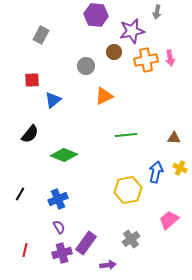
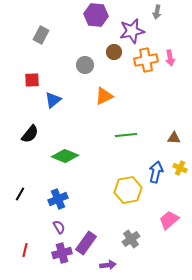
gray circle: moved 1 px left, 1 px up
green diamond: moved 1 px right, 1 px down
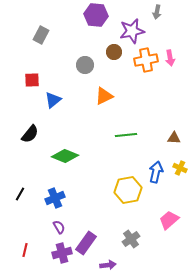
blue cross: moved 3 px left, 1 px up
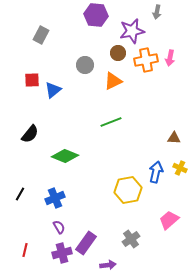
brown circle: moved 4 px right, 1 px down
pink arrow: rotated 21 degrees clockwise
orange triangle: moved 9 px right, 15 px up
blue triangle: moved 10 px up
green line: moved 15 px left, 13 px up; rotated 15 degrees counterclockwise
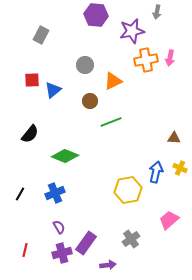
brown circle: moved 28 px left, 48 px down
blue cross: moved 5 px up
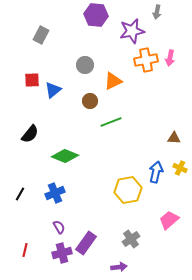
purple arrow: moved 11 px right, 2 px down
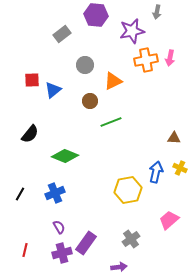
gray rectangle: moved 21 px right, 1 px up; rotated 24 degrees clockwise
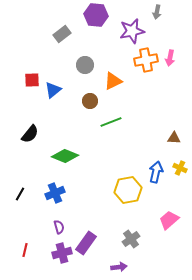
purple semicircle: rotated 16 degrees clockwise
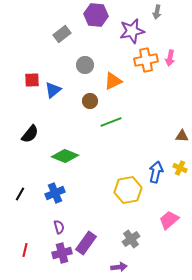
brown triangle: moved 8 px right, 2 px up
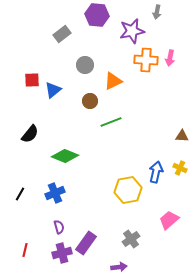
purple hexagon: moved 1 px right
orange cross: rotated 15 degrees clockwise
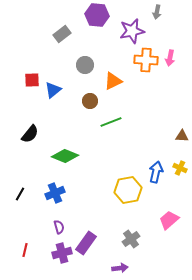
purple arrow: moved 1 px right, 1 px down
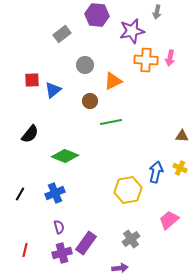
green line: rotated 10 degrees clockwise
